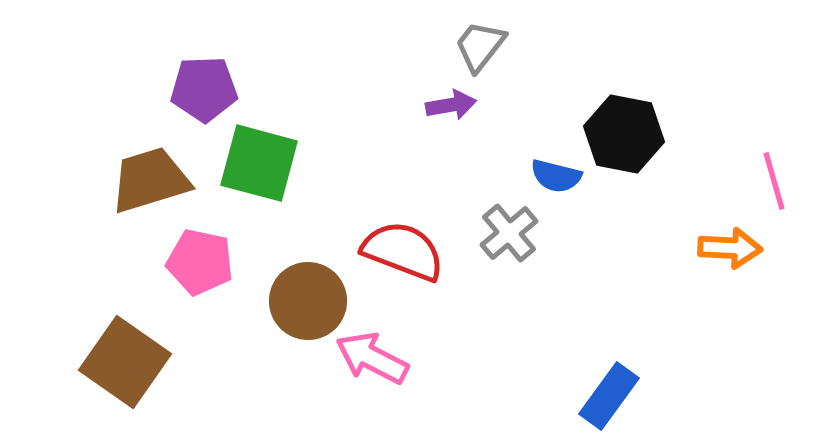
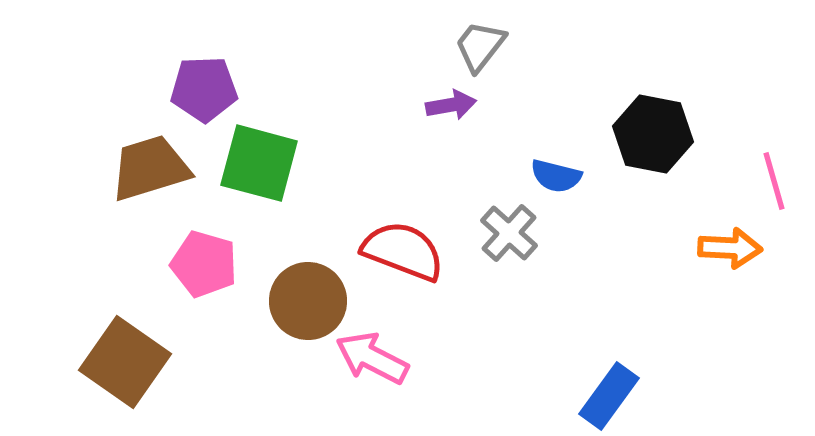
black hexagon: moved 29 px right
brown trapezoid: moved 12 px up
gray cross: rotated 8 degrees counterclockwise
pink pentagon: moved 4 px right, 2 px down; rotated 4 degrees clockwise
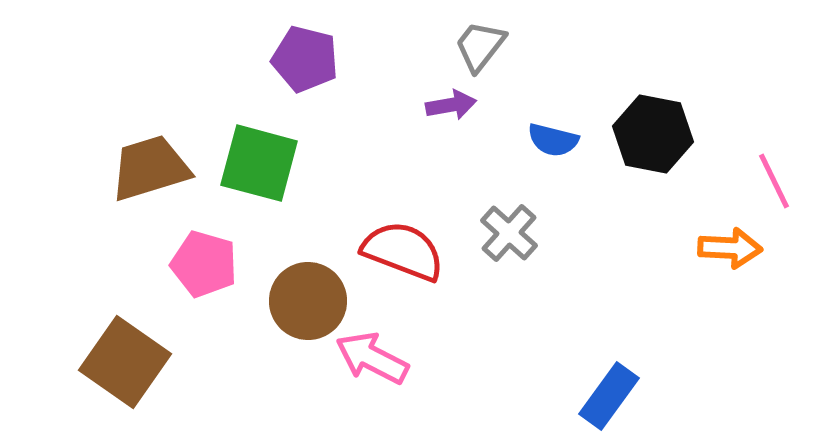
purple pentagon: moved 101 px right, 30 px up; rotated 16 degrees clockwise
blue semicircle: moved 3 px left, 36 px up
pink line: rotated 10 degrees counterclockwise
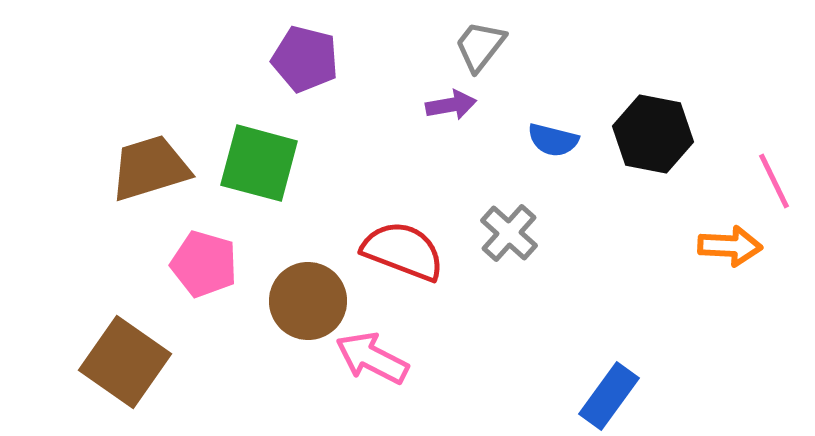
orange arrow: moved 2 px up
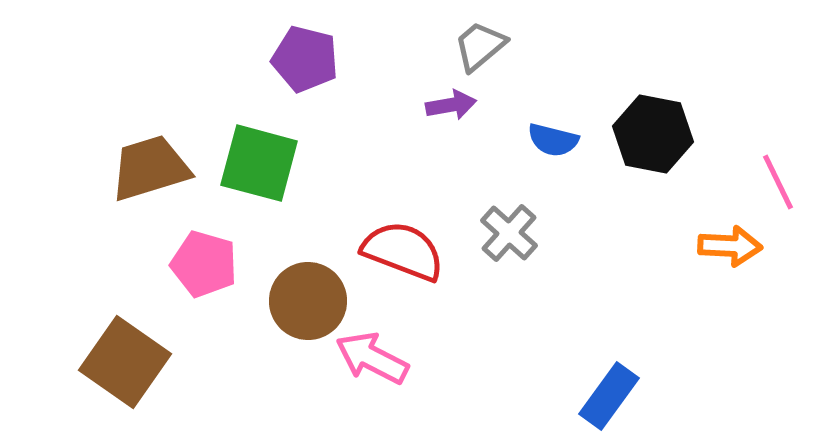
gray trapezoid: rotated 12 degrees clockwise
pink line: moved 4 px right, 1 px down
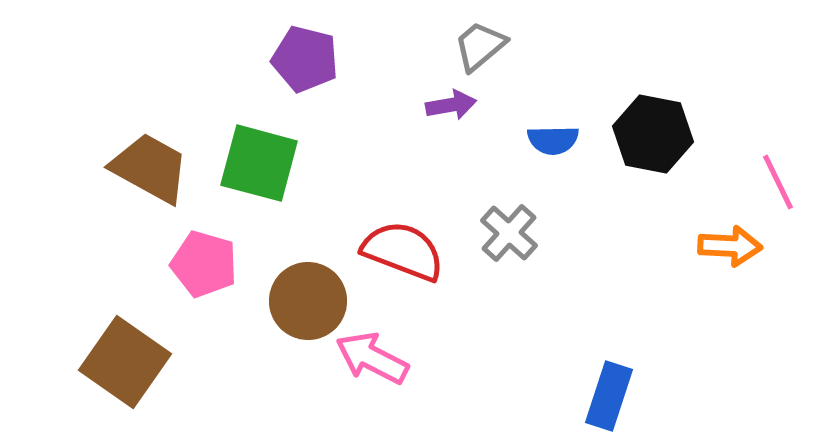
blue semicircle: rotated 15 degrees counterclockwise
brown trapezoid: rotated 46 degrees clockwise
blue rectangle: rotated 18 degrees counterclockwise
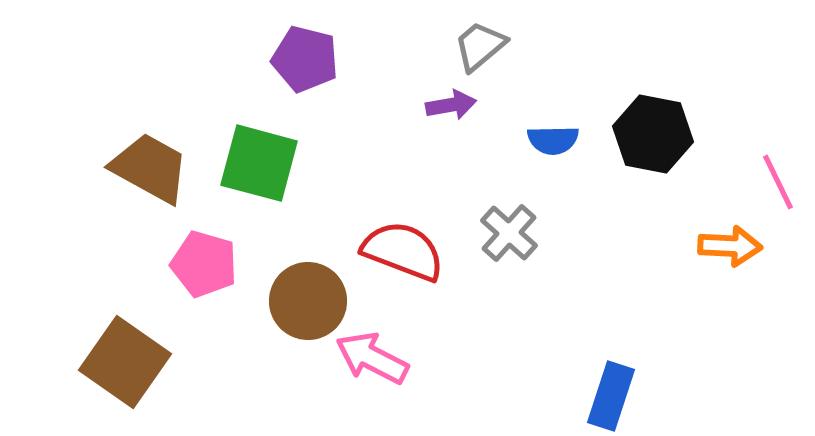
blue rectangle: moved 2 px right
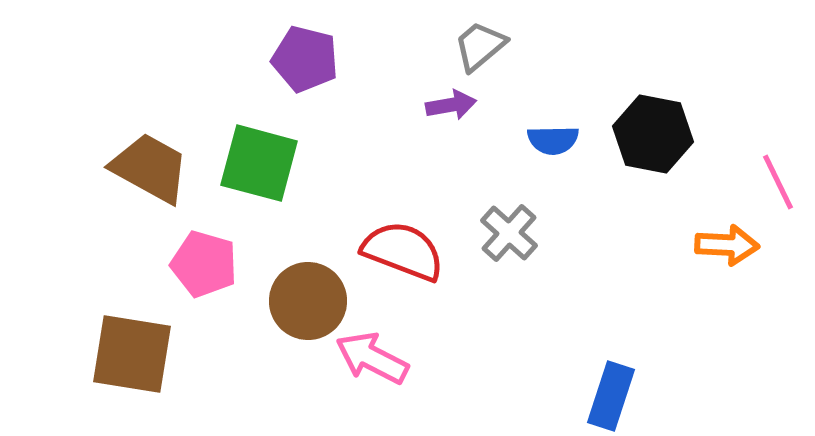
orange arrow: moved 3 px left, 1 px up
brown square: moved 7 px right, 8 px up; rotated 26 degrees counterclockwise
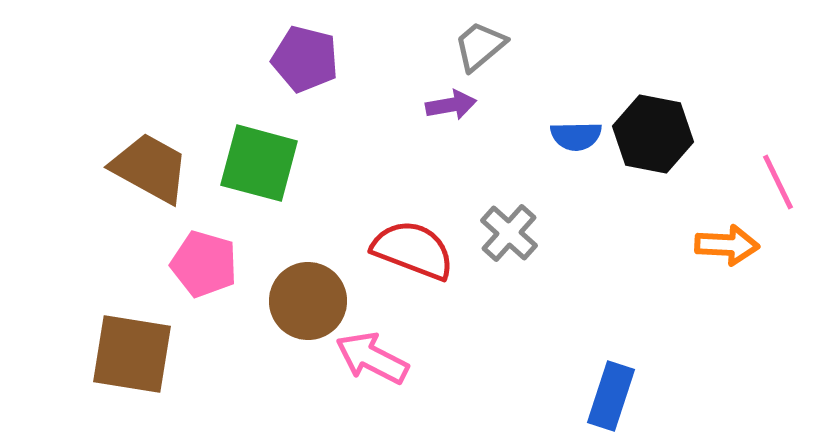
blue semicircle: moved 23 px right, 4 px up
red semicircle: moved 10 px right, 1 px up
